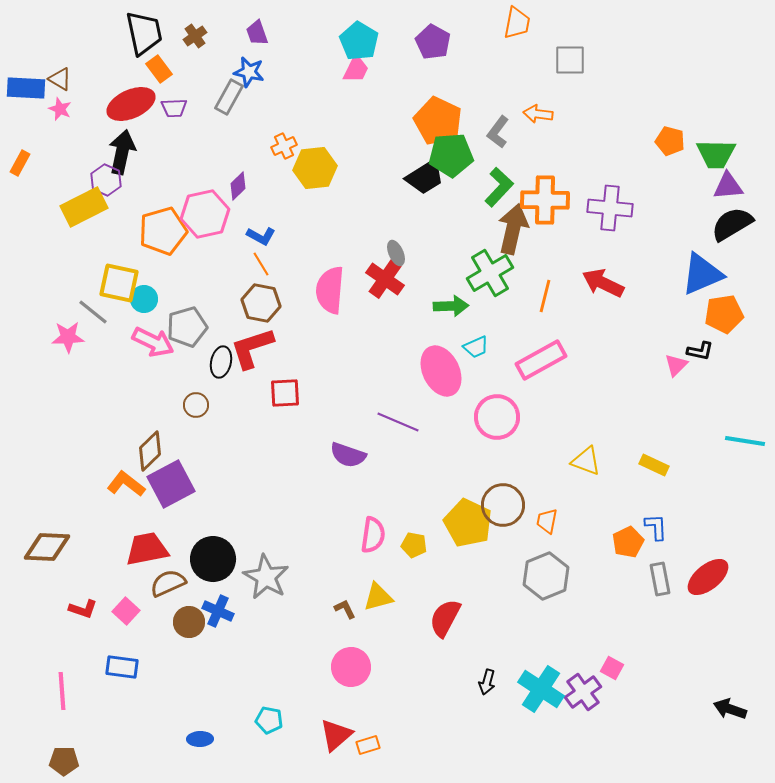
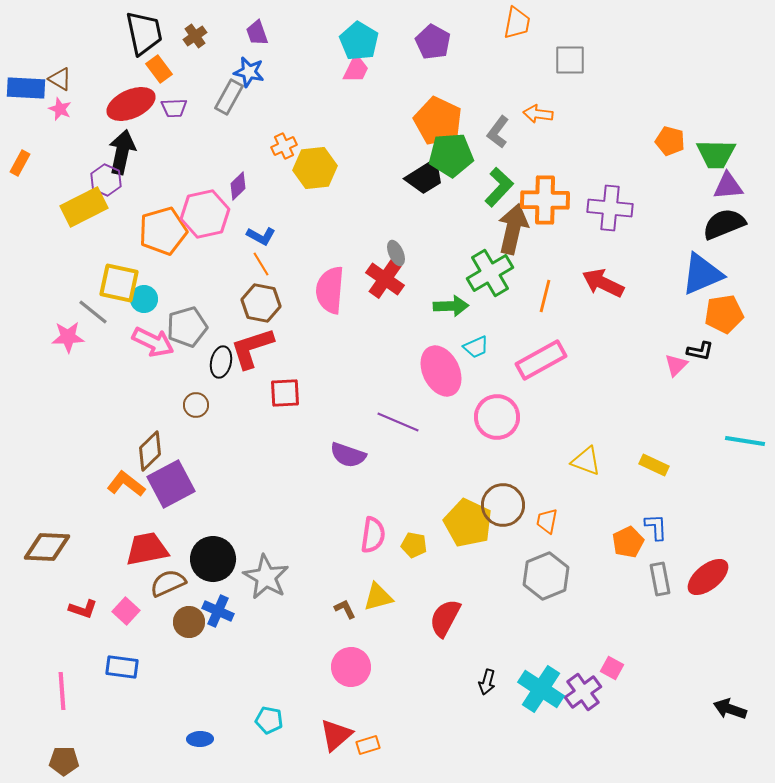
black semicircle at (732, 224): moved 8 px left; rotated 9 degrees clockwise
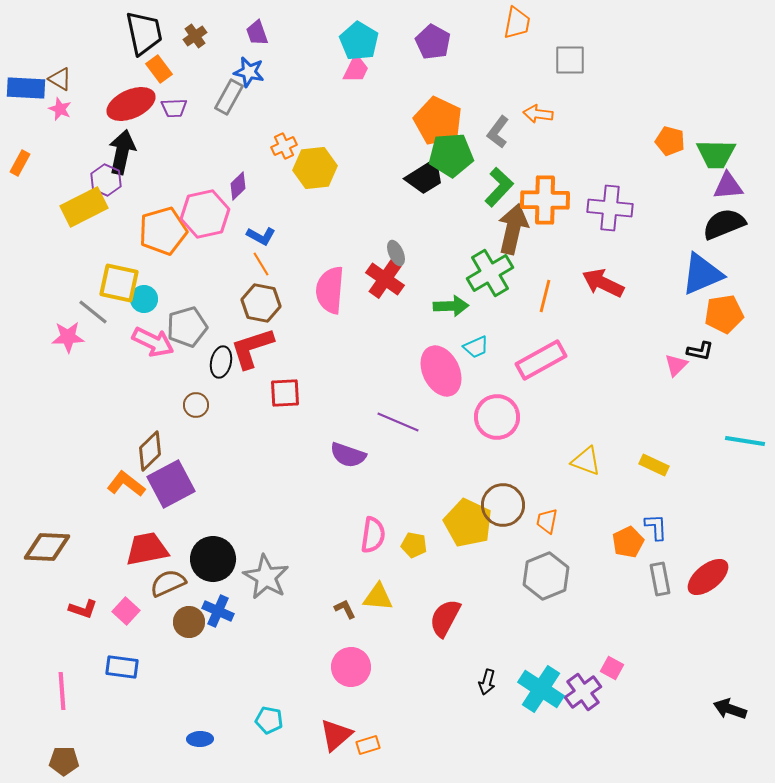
yellow triangle at (378, 597): rotated 20 degrees clockwise
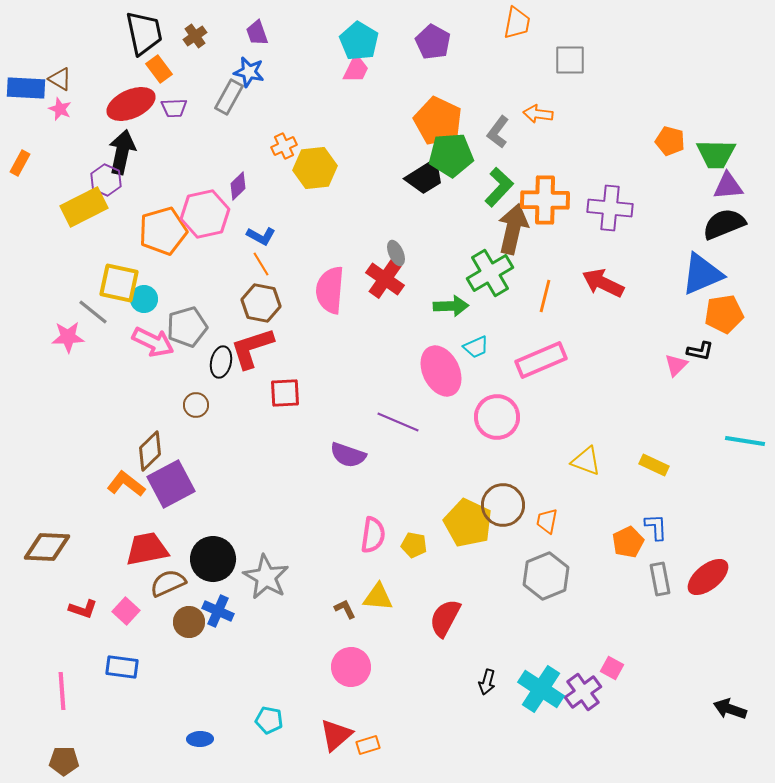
pink rectangle at (541, 360): rotated 6 degrees clockwise
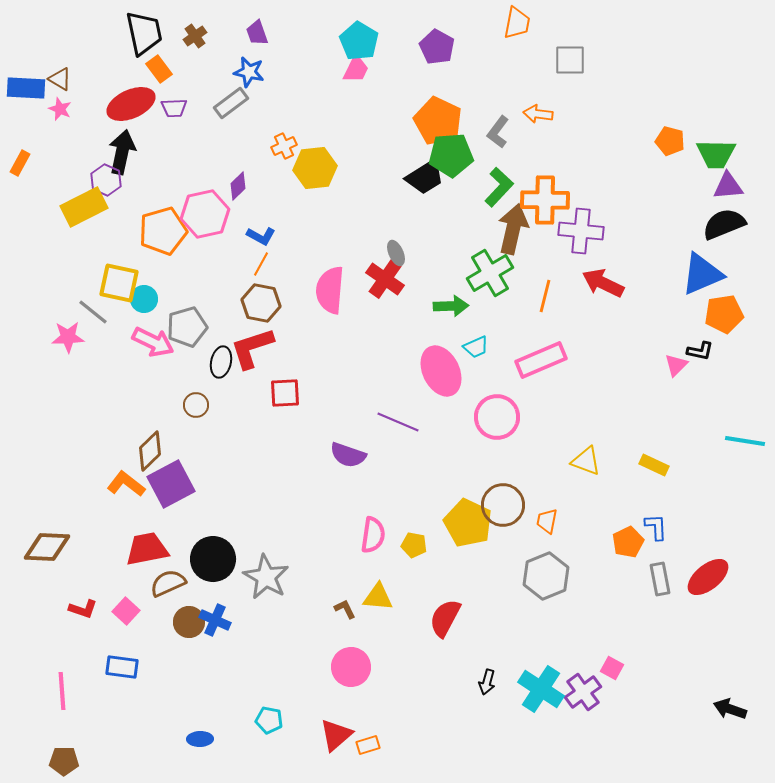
purple pentagon at (433, 42): moved 4 px right, 5 px down
gray rectangle at (229, 97): moved 2 px right, 6 px down; rotated 24 degrees clockwise
purple cross at (610, 208): moved 29 px left, 23 px down
orange line at (261, 264): rotated 60 degrees clockwise
blue cross at (218, 611): moved 3 px left, 9 px down
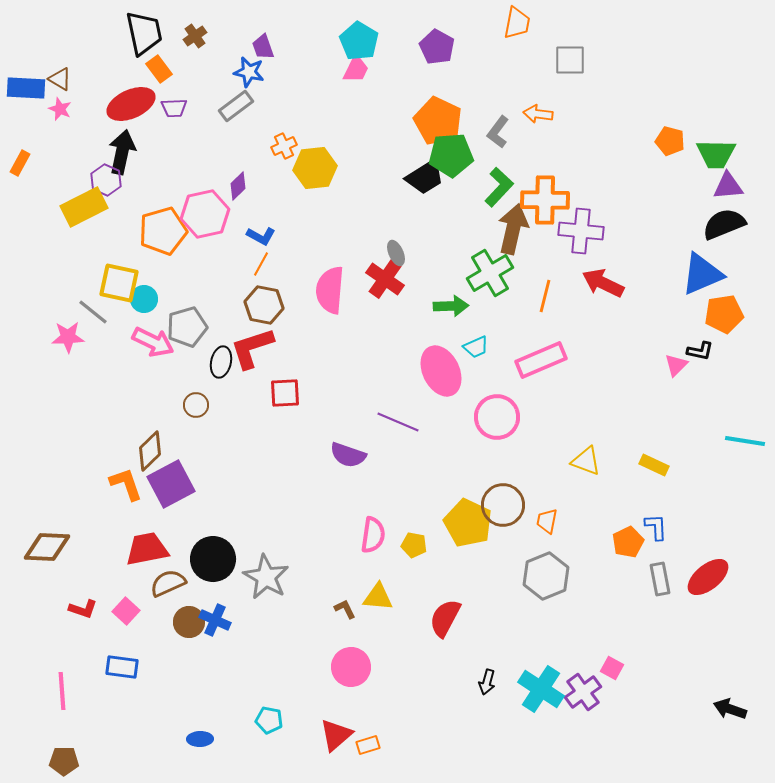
purple trapezoid at (257, 33): moved 6 px right, 14 px down
gray rectangle at (231, 103): moved 5 px right, 3 px down
brown hexagon at (261, 303): moved 3 px right, 2 px down
orange L-shape at (126, 484): rotated 33 degrees clockwise
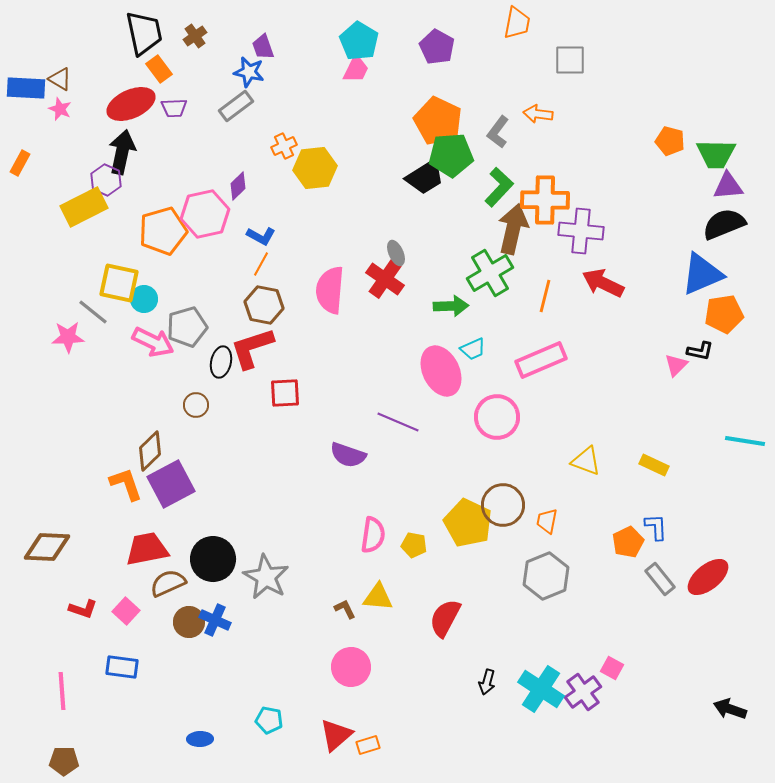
cyan trapezoid at (476, 347): moved 3 px left, 2 px down
gray rectangle at (660, 579): rotated 28 degrees counterclockwise
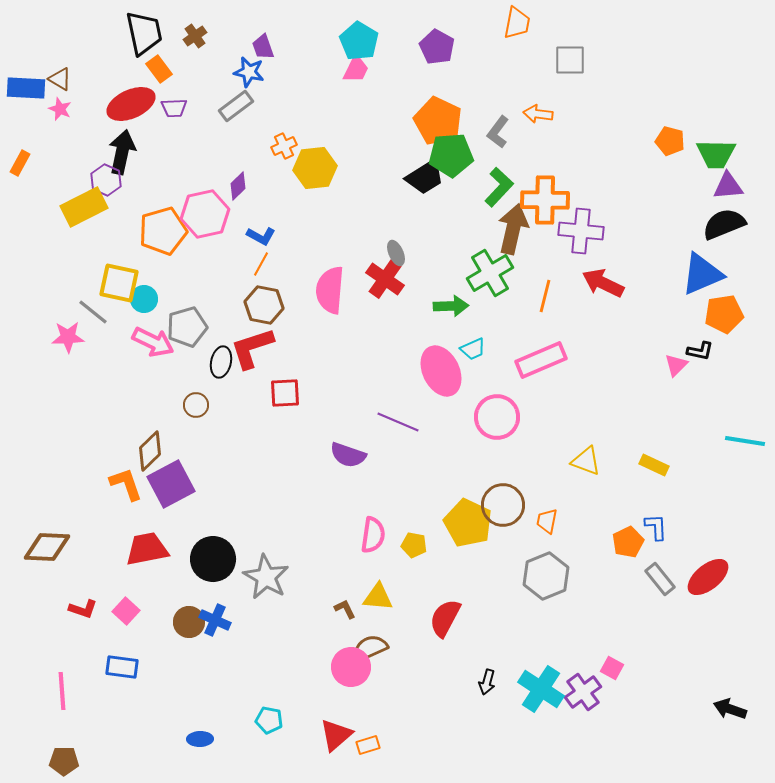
brown semicircle at (168, 583): moved 202 px right, 65 px down
